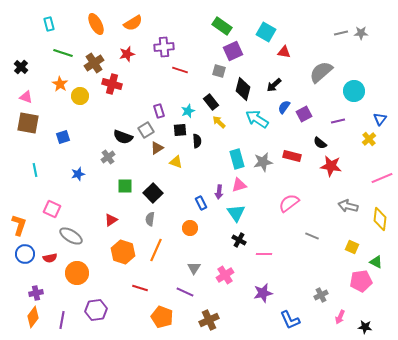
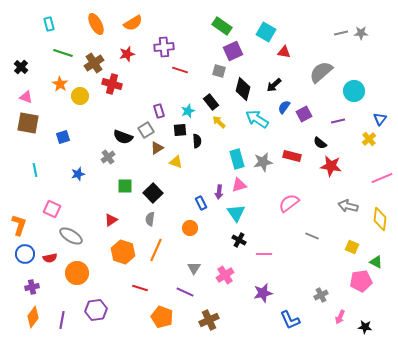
purple cross at (36, 293): moved 4 px left, 6 px up
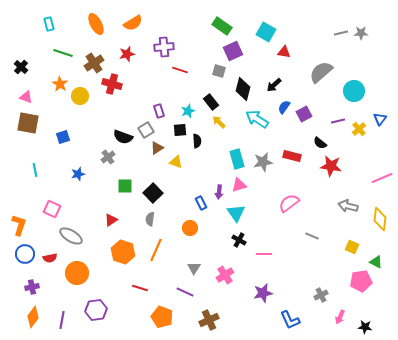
yellow cross at (369, 139): moved 10 px left, 10 px up
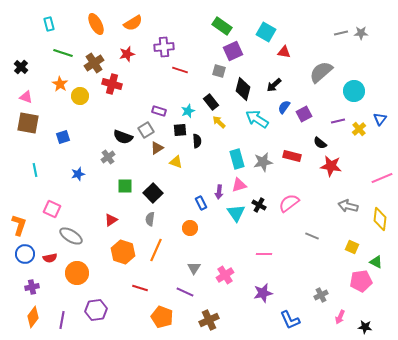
purple rectangle at (159, 111): rotated 56 degrees counterclockwise
black cross at (239, 240): moved 20 px right, 35 px up
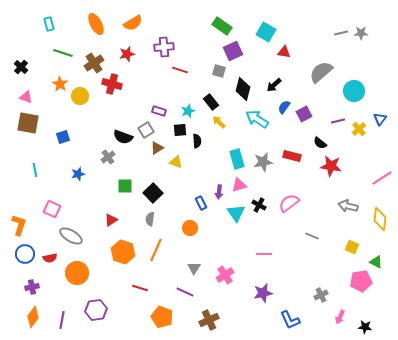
pink line at (382, 178): rotated 10 degrees counterclockwise
